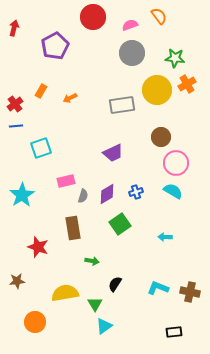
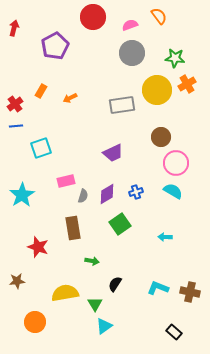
black rectangle: rotated 49 degrees clockwise
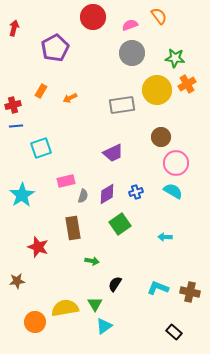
purple pentagon: moved 2 px down
red cross: moved 2 px left, 1 px down; rotated 21 degrees clockwise
yellow semicircle: moved 15 px down
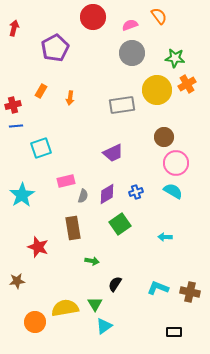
orange arrow: rotated 56 degrees counterclockwise
brown circle: moved 3 px right
black rectangle: rotated 42 degrees counterclockwise
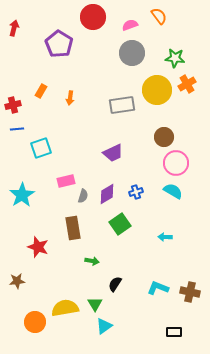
purple pentagon: moved 4 px right, 4 px up; rotated 12 degrees counterclockwise
blue line: moved 1 px right, 3 px down
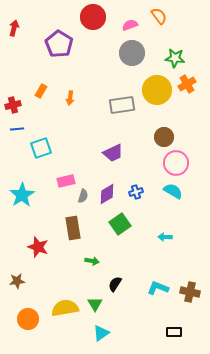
orange circle: moved 7 px left, 3 px up
cyan triangle: moved 3 px left, 7 px down
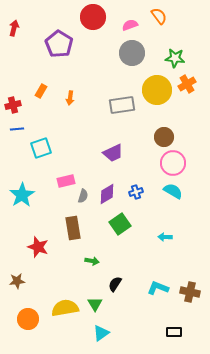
pink circle: moved 3 px left
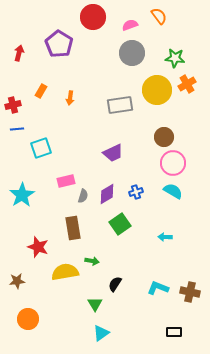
red arrow: moved 5 px right, 25 px down
gray rectangle: moved 2 px left
yellow semicircle: moved 36 px up
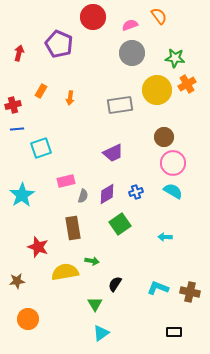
purple pentagon: rotated 8 degrees counterclockwise
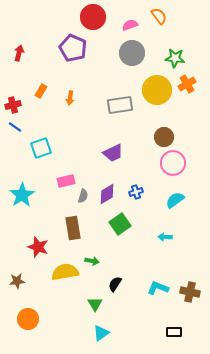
purple pentagon: moved 14 px right, 4 px down
blue line: moved 2 px left, 2 px up; rotated 40 degrees clockwise
cyan semicircle: moved 2 px right, 9 px down; rotated 66 degrees counterclockwise
